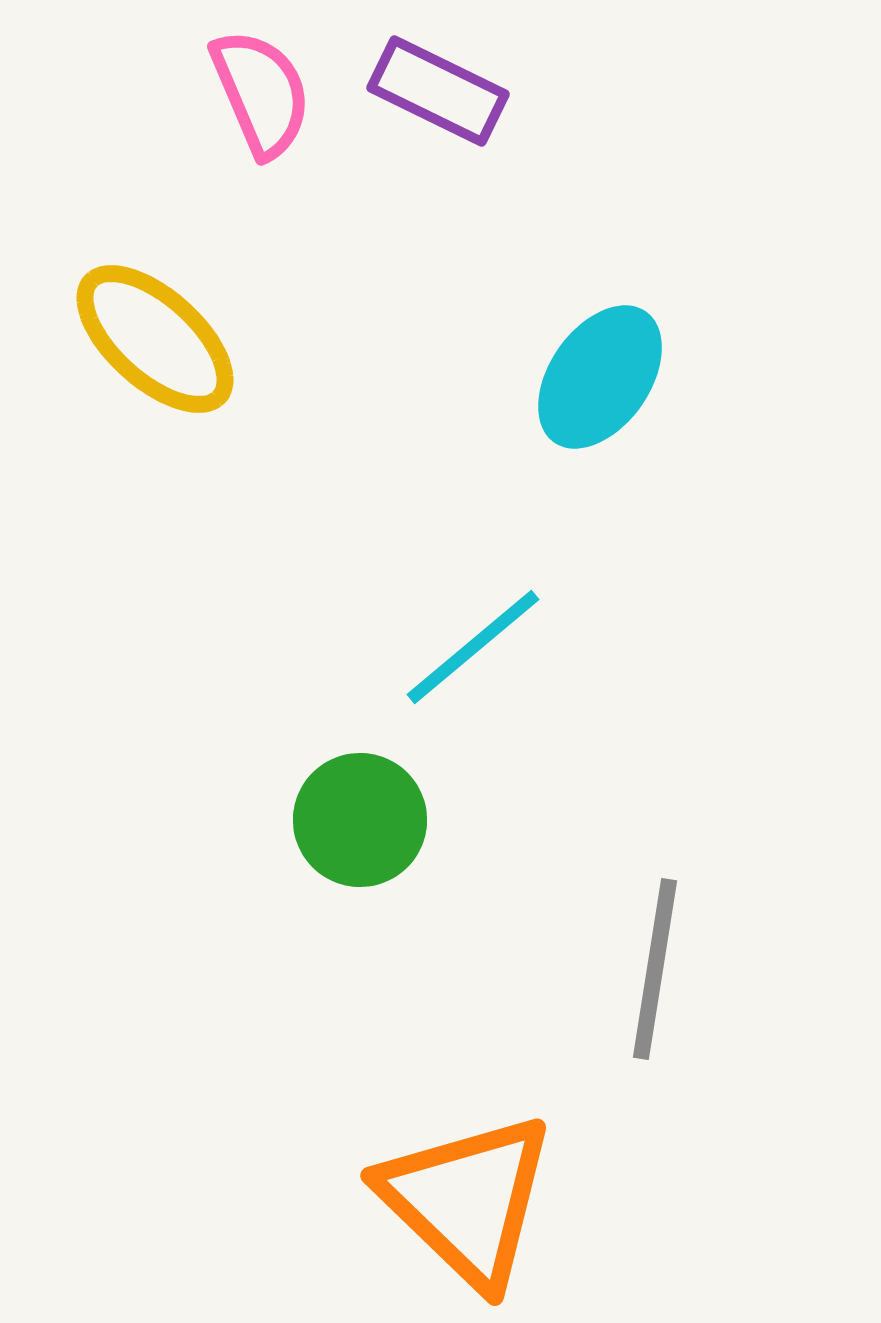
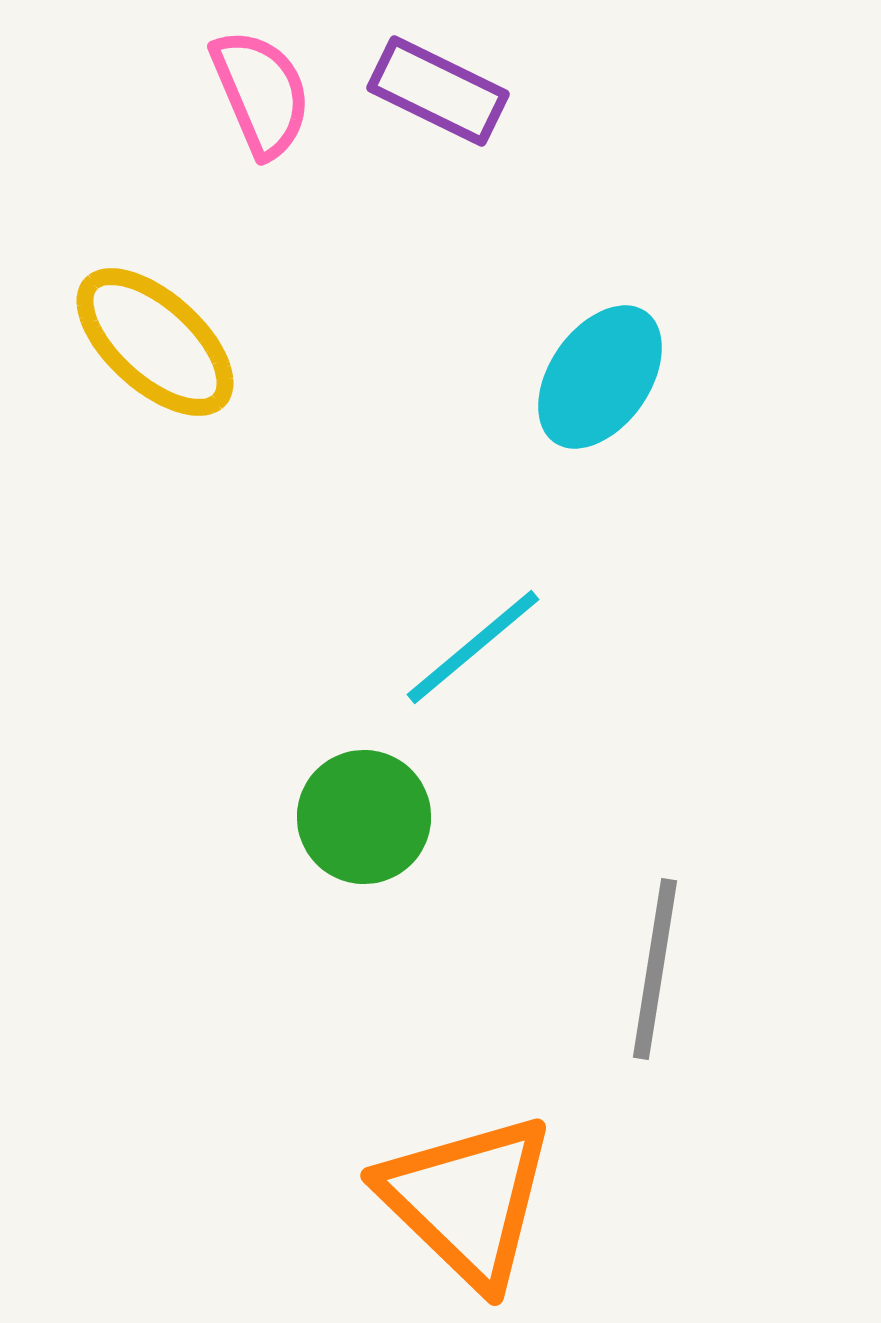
yellow ellipse: moved 3 px down
green circle: moved 4 px right, 3 px up
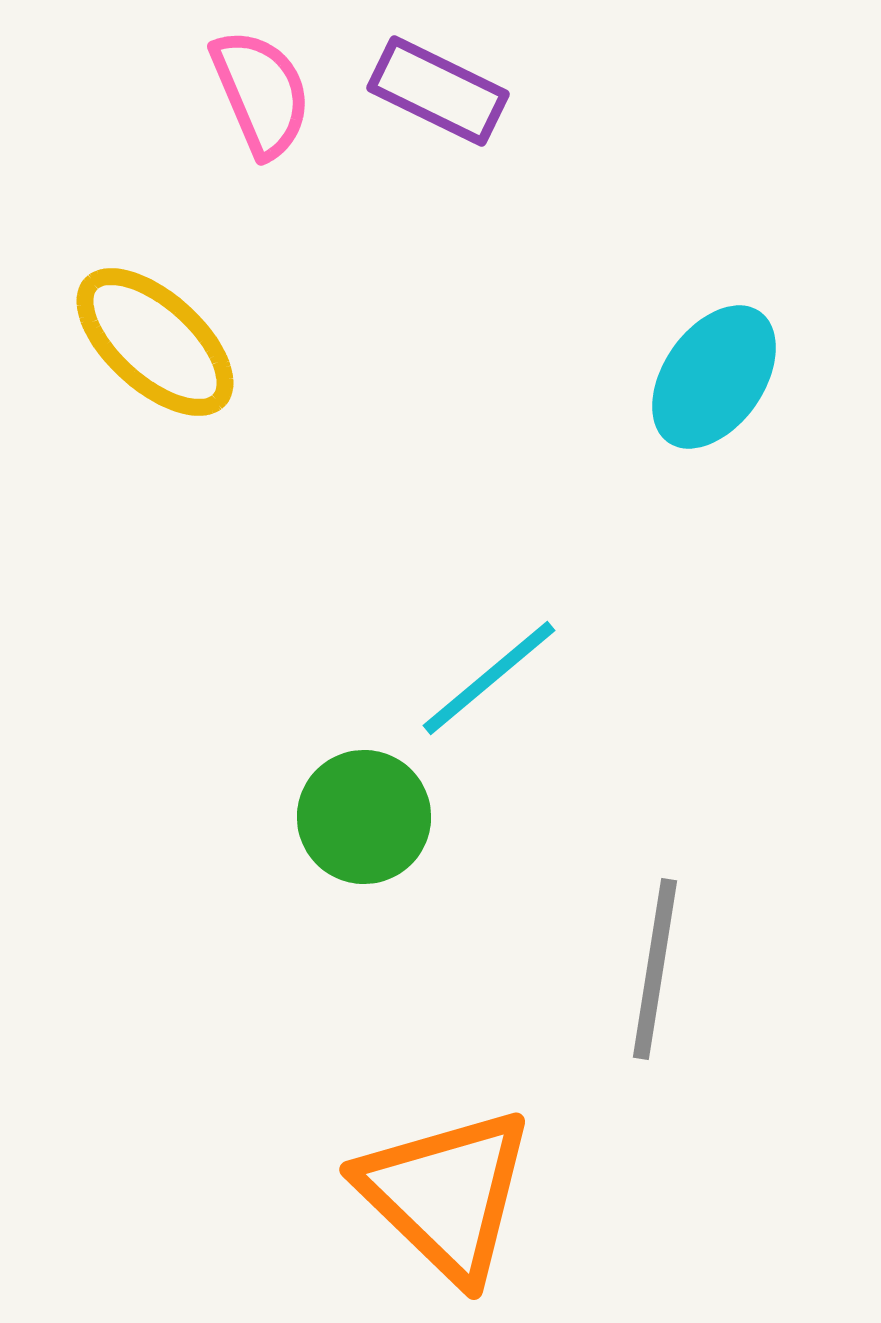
cyan ellipse: moved 114 px right
cyan line: moved 16 px right, 31 px down
orange triangle: moved 21 px left, 6 px up
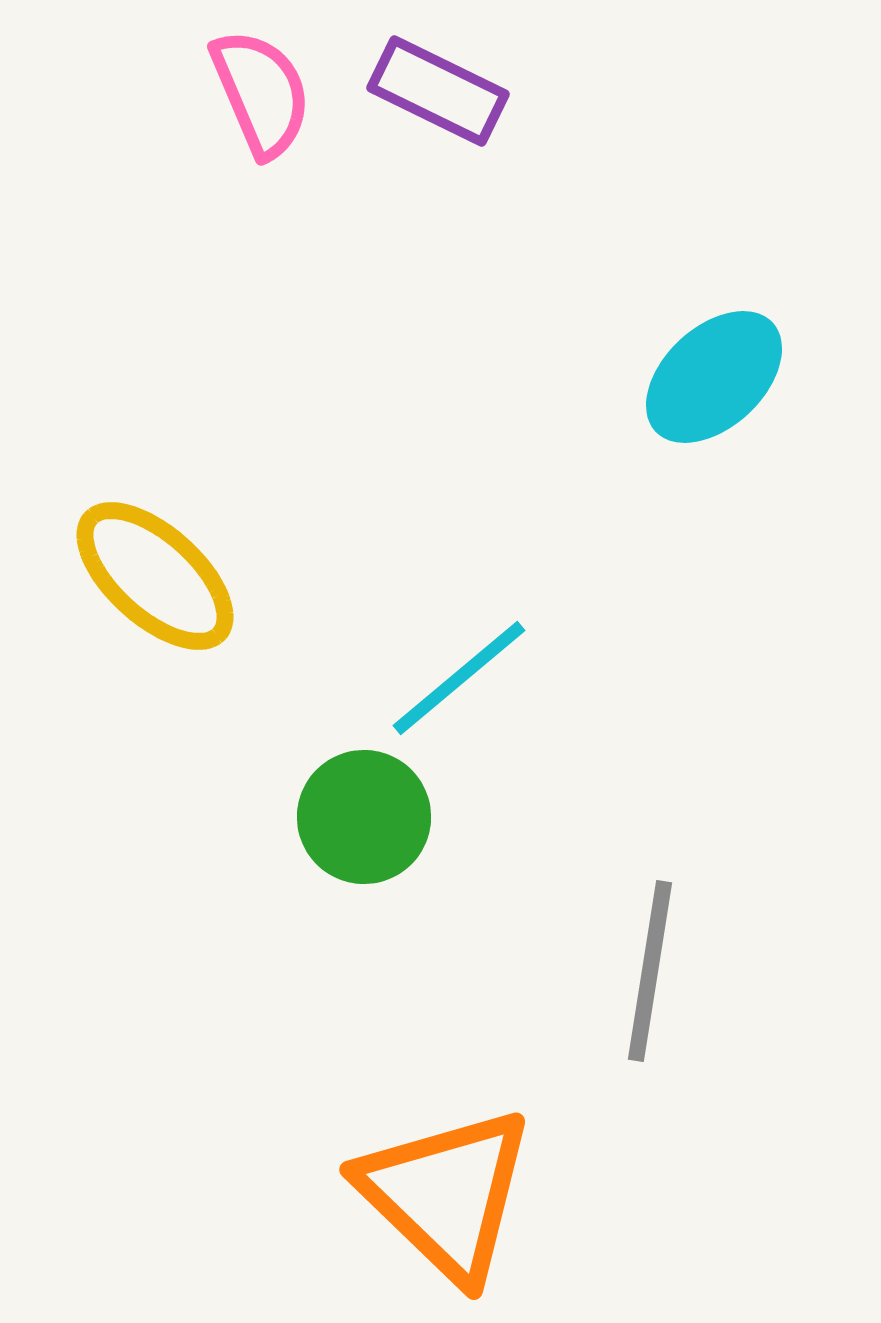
yellow ellipse: moved 234 px down
cyan ellipse: rotated 12 degrees clockwise
cyan line: moved 30 px left
gray line: moved 5 px left, 2 px down
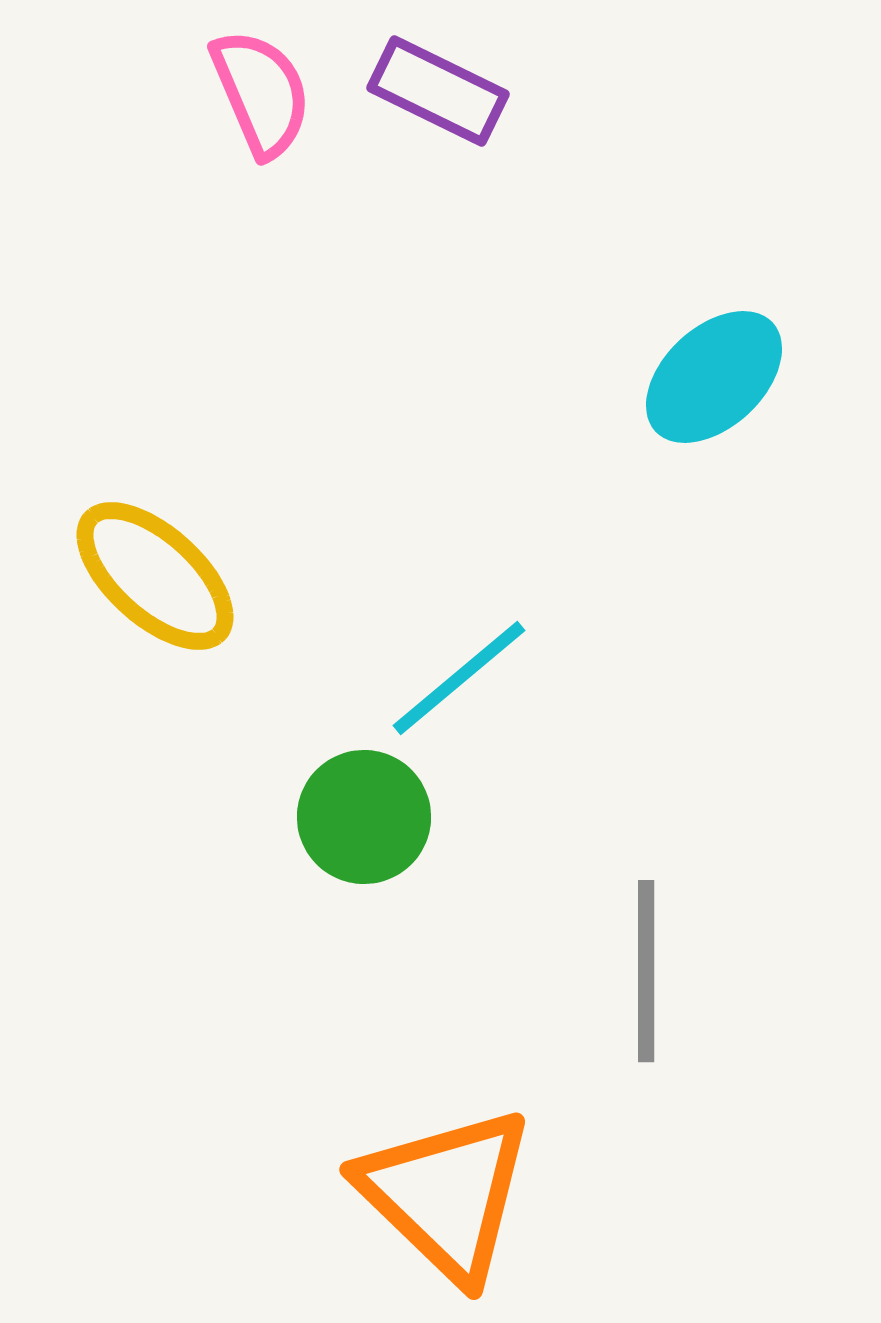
gray line: moved 4 px left; rotated 9 degrees counterclockwise
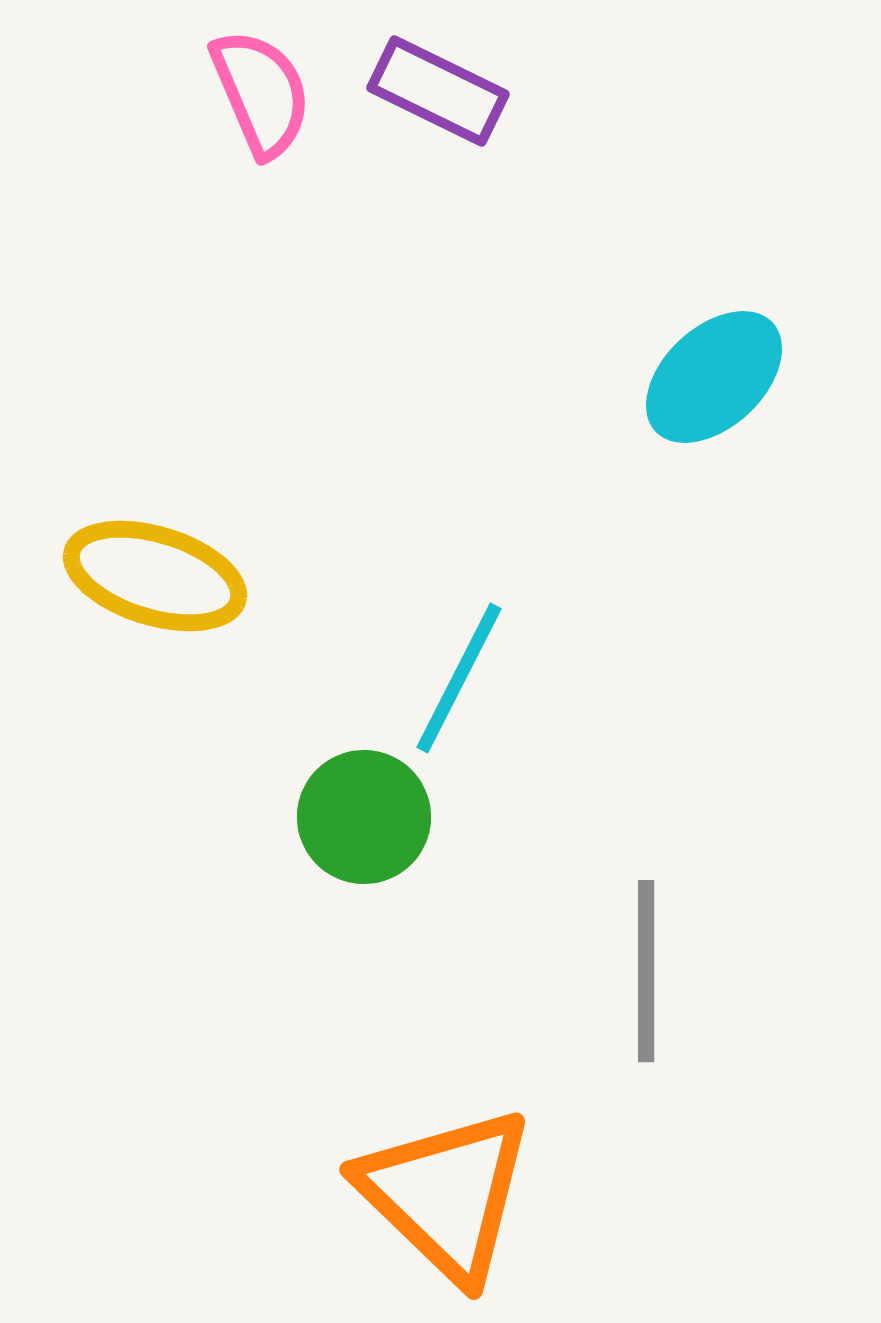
yellow ellipse: rotated 25 degrees counterclockwise
cyan line: rotated 23 degrees counterclockwise
